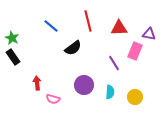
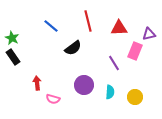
purple triangle: rotated 24 degrees counterclockwise
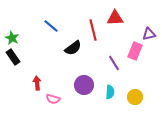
red line: moved 5 px right, 9 px down
red triangle: moved 4 px left, 10 px up
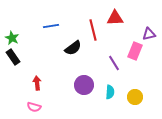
blue line: rotated 49 degrees counterclockwise
pink semicircle: moved 19 px left, 8 px down
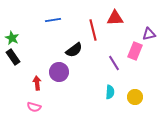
blue line: moved 2 px right, 6 px up
black semicircle: moved 1 px right, 2 px down
purple circle: moved 25 px left, 13 px up
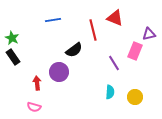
red triangle: rotated 24 degrees clockwise
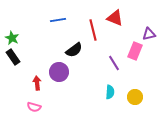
blue line: moved 5 px right
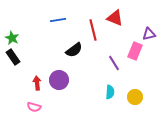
purple circle: moved 8 px down
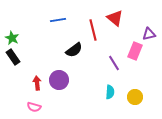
red triangle: rotated 18 degrees clockwise
